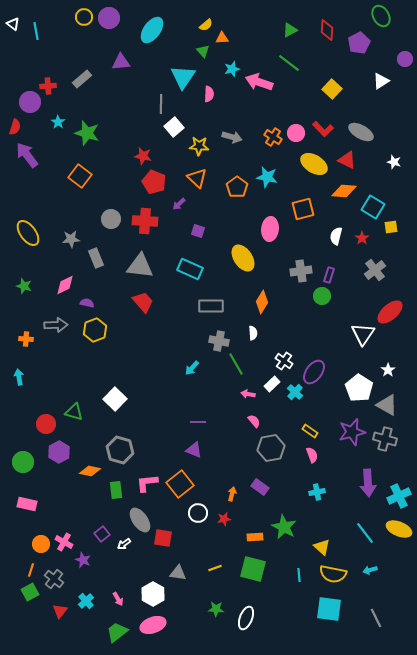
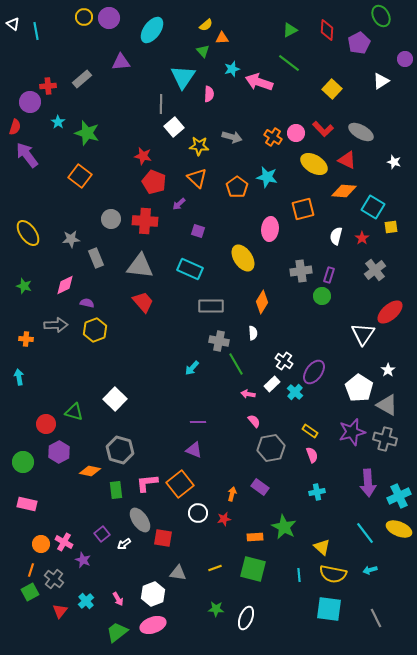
white hexagon at (153, 594): rotated 10 degrees clockwise
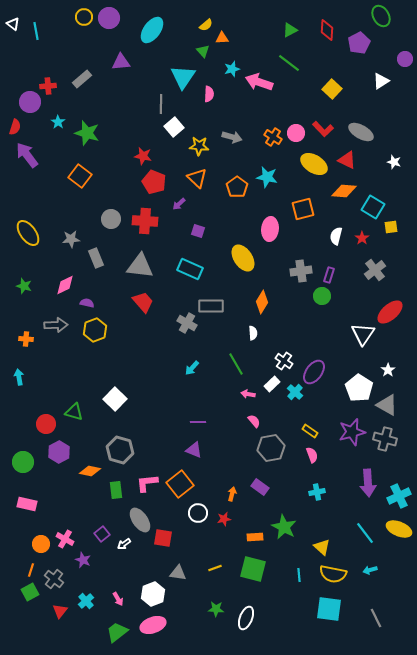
gray cross at (219, 341): moved 32 px left, 18 px up; rotated 18 degrees clockwise
pink cross at (64, 542): moved 1 px right, 3 px up
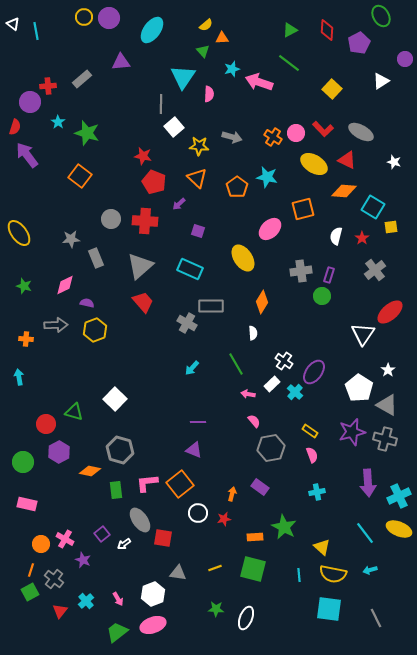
pink ellipse at (270, 229): rotated 40 degrees clockwise
yellow ellipse at (28, 233): moved 9 px left
gray triangle at (140, 266): rotated 48 degrees counterclockwise
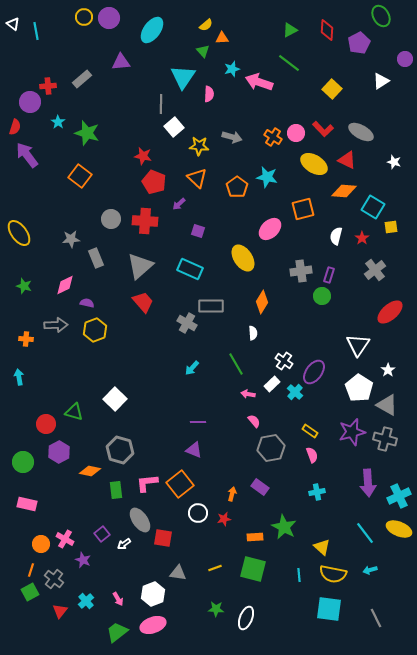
white triangle at (363, 334): moved 5 px left, 11 px down
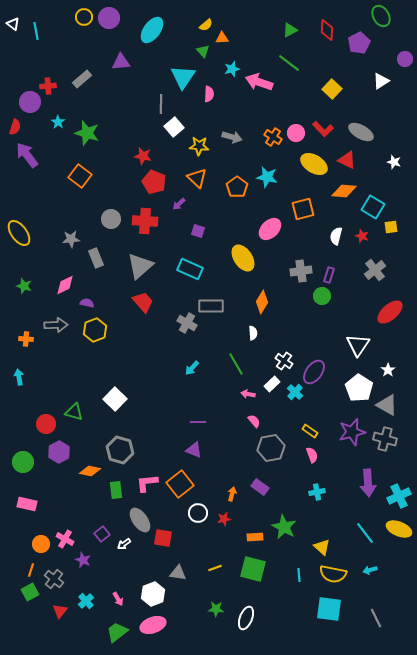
red star at (362, 238): moved 2 px up; rotated 16 degrees counterclockwise
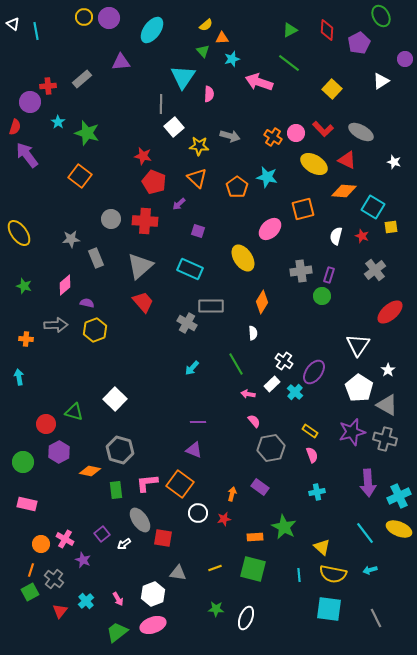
cyan star at (232, 69): moved 10 px up
gray arrow at (232, 137): moved 2 px left, 1 px up
pink diamond at (65, 285): rotated 15 degrees counterclockwise
orange square at (180, 484): rotated 16 degrees counterclockwise
